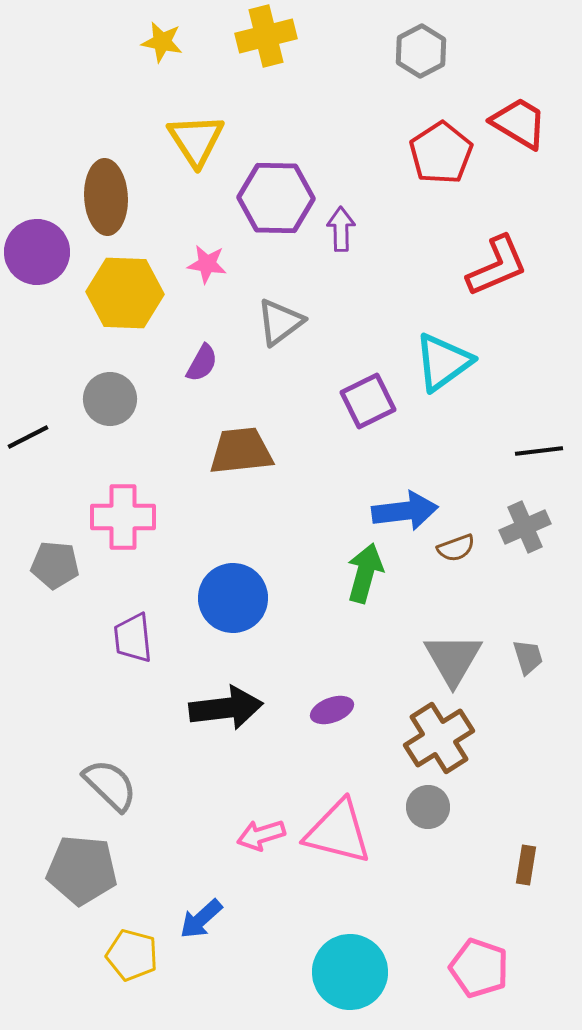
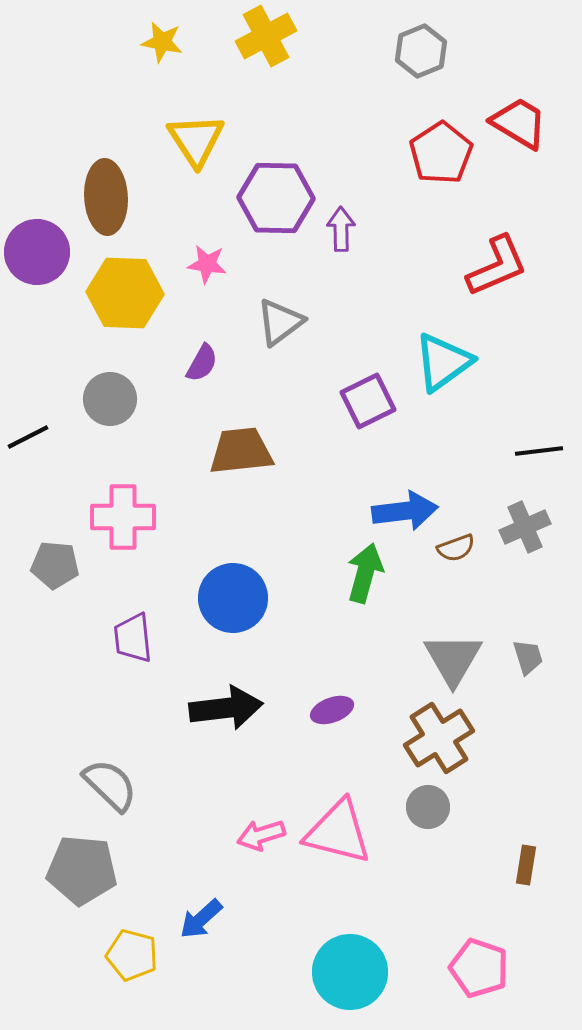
yellow cross at (266, 36): rotated 14 degrees counterclockwise
gray hexagon at (421, 51): rotated 6 degrees clockwise
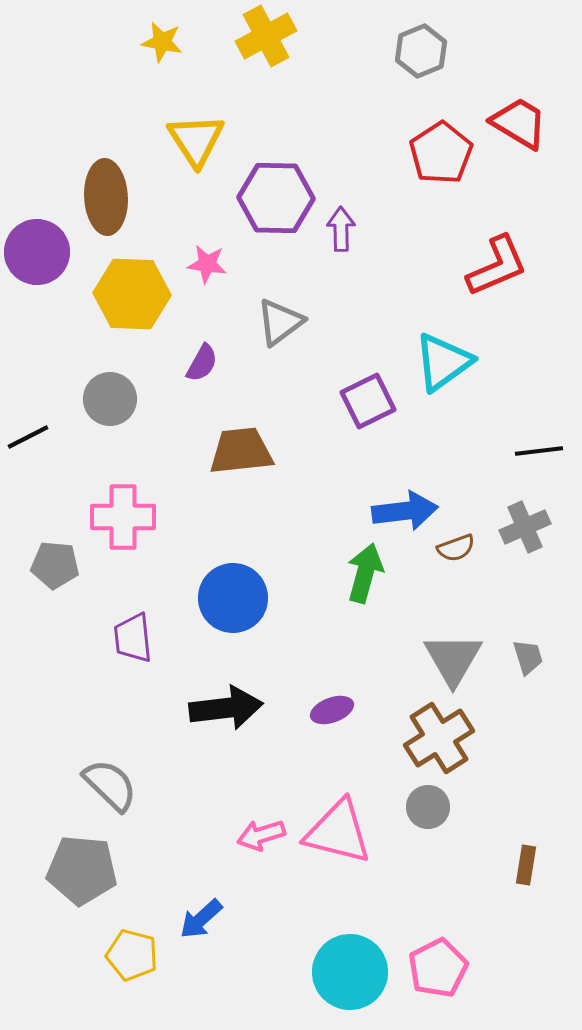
yellow hexagon at (125, 293): moved 7 px right, 1 px down
pink pentagon at (479, 968): moved 41 px left; rotated 26 degrees clockwise
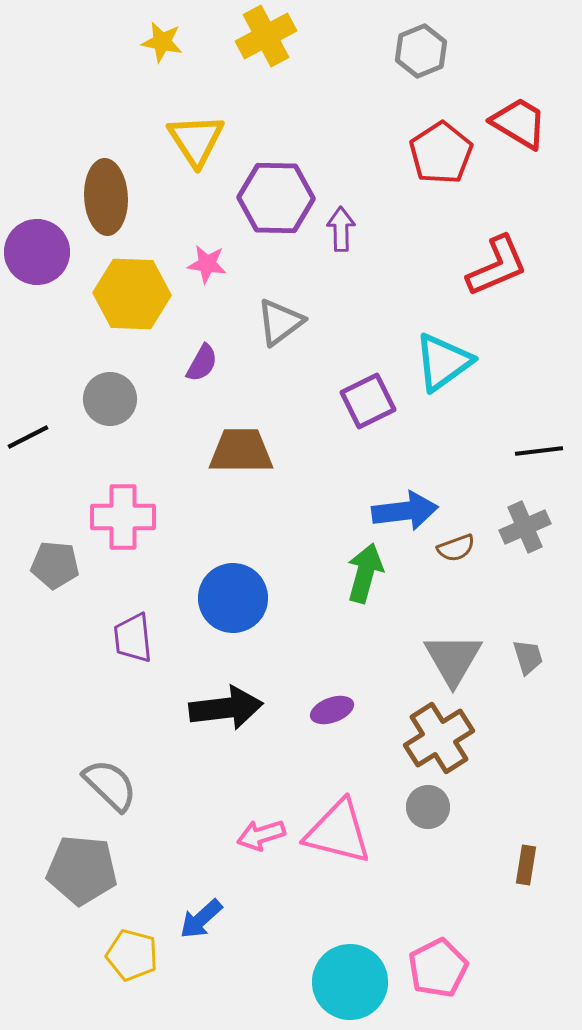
brown trapezoid at (241, 451): rotated 6 degrees clockwise
cyan circle at (350, 972): moved 10 px down
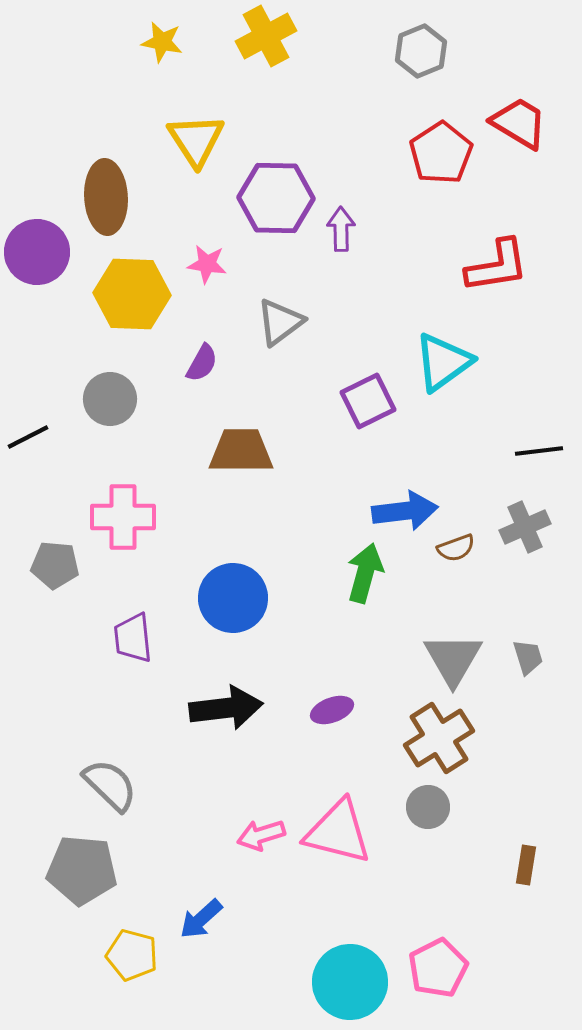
red L-shape at (497, 266): rotated 14 degrees clockwise
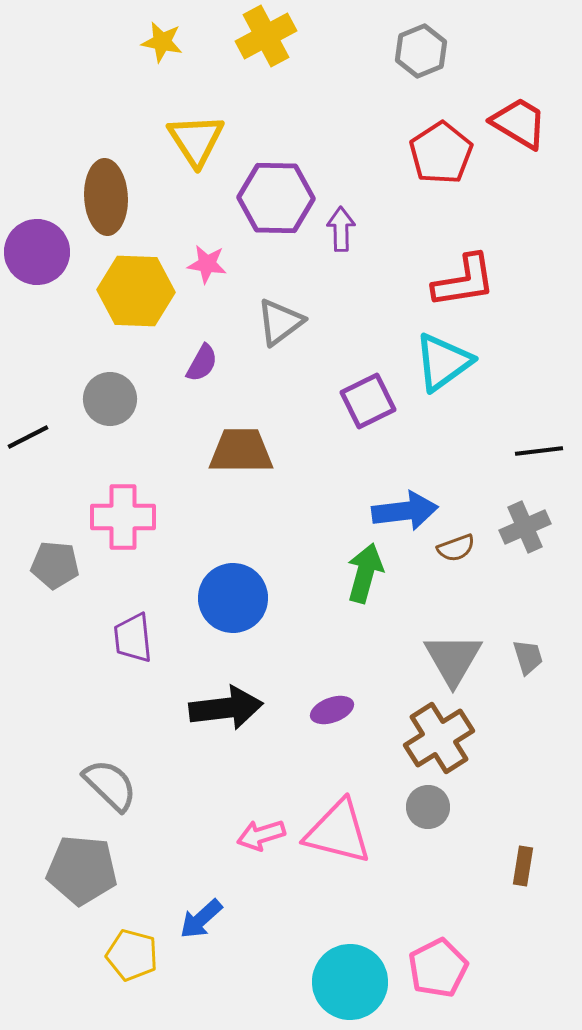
red L-shape at (497, 266): moved 33 px left, 15 px down
yellow hexagon at (132, 294): moved 4 px right, 3 px up
brown rectangle at (526, 865): moved 3 px left, 1 px down
